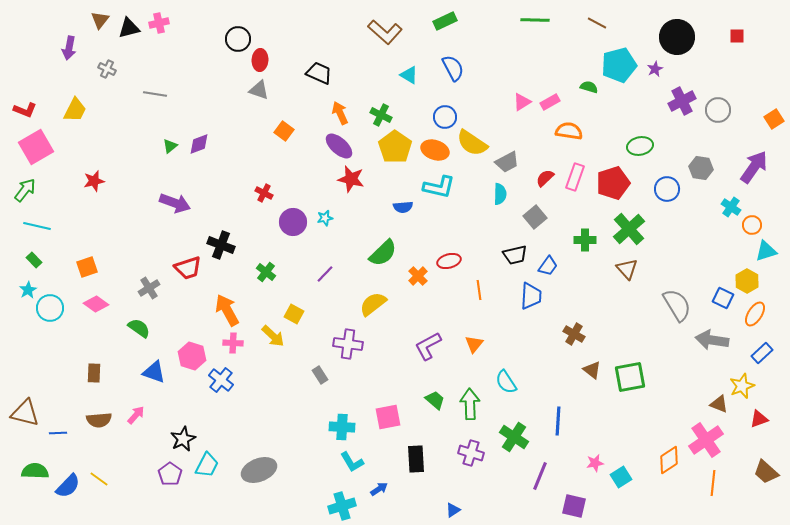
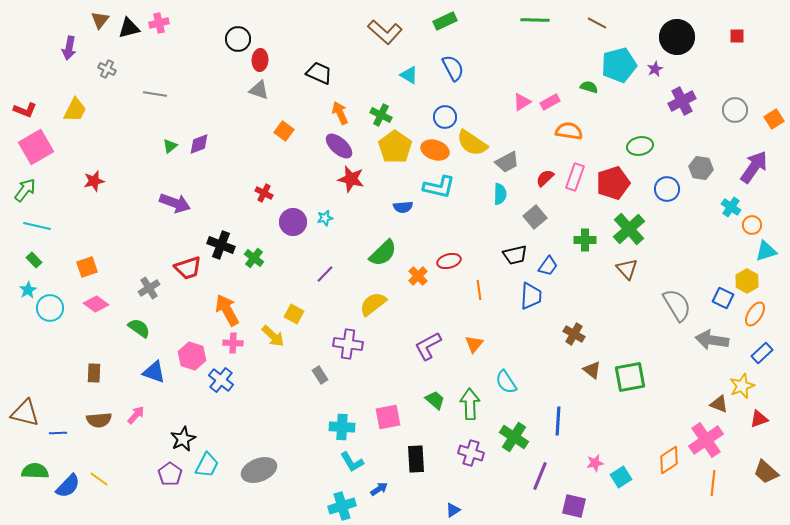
gray circle at (718, 110): moved 17 px right
green cross at (266, 272): moved 12 px left, 14 px up
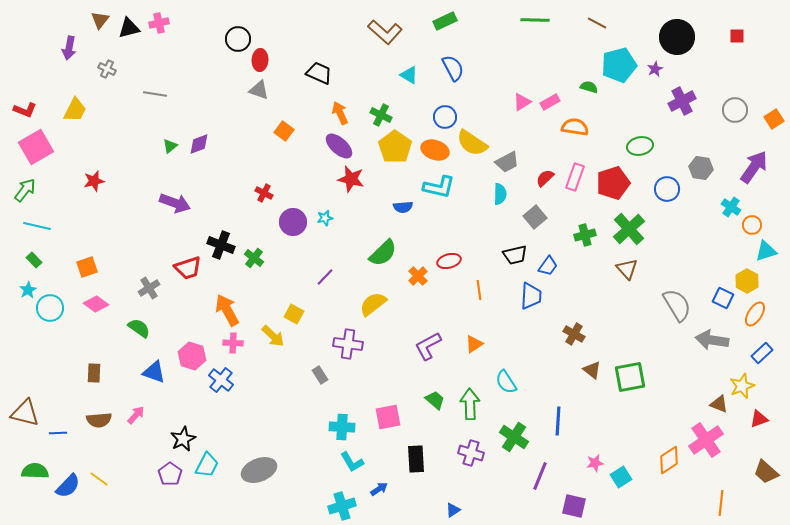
orange semicircle at (569, 131): moved 6 px right, 4 px up
green cross at (585, 240): moved 5 px up; rotated 15 degrees counterclockwise
purple line at (325, 274): moved 3 px down
orange triangle at (474, 344): rotated 18 degrees clockwise
orange line at (713, 483): moved 8 px right, 20 px down
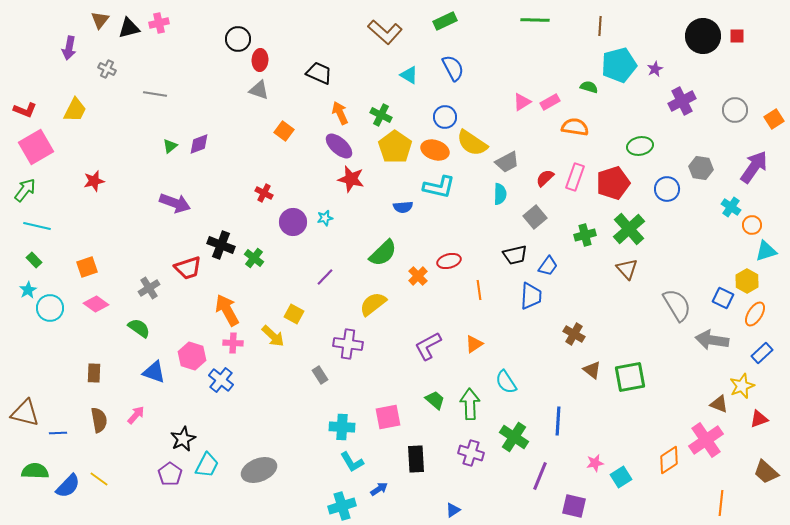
brown line at (597, 23): moved 3 px right, 3 px down; rotated 66 degrees clockwise
black circle at (677, 37): moved 26 px right, 1 px up
brown semicircle at (99, 420): rotated 95 degrees counterclockwise
